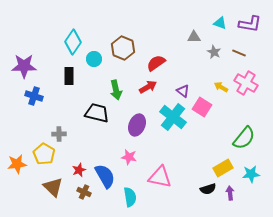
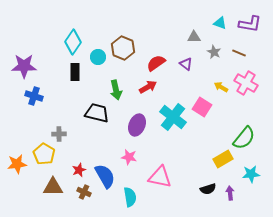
cyan circle: moved 4 px right, 2 px up
black rectangle: moved 6 px right, 4 px up
purple triangle: moved 3 px right, 27 px up
yellow rectangle: moved 9 px up
brown triangle: rotated 45 degrees counterclockwise
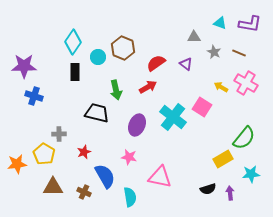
red star: moved 5 px right, 18 px up
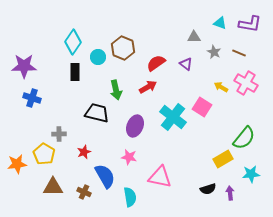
blue cross: moved 2 px left, 2 px down
purple ellipse: moved 2 px left, 1 px down
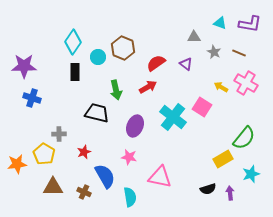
cyan star: rotated 12 degrees counterclockwise
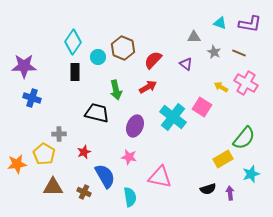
red semicircle: moved 3 px left, 3 px up; rotated 12 degrees counterclockwise
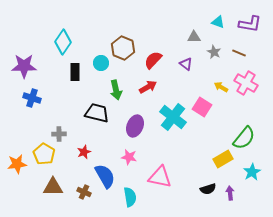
cyan triangle: moved 2 px left, 1 px up
cyan diamond: moved 10 px left
cyan circle: moved 3 px right, 6 px down
cyan star: moved 1 px right, 2 px up; rotated 12 degrees counterclockwise
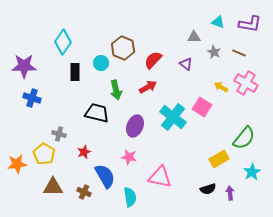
gray cross: rotated 16 degrees clockwise
yellow rectangle: moved 4 px left
